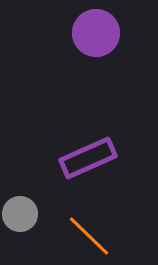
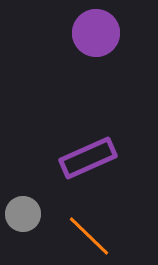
gray circle: moved 3 px right
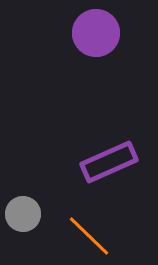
purple rectangle: moved 21 px right, 4 px down
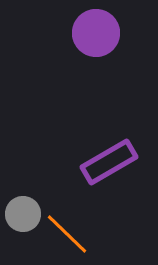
purple rectangle: rotated 6 degrees counterclockwise
orange line: moved 22 px left, 2 px up
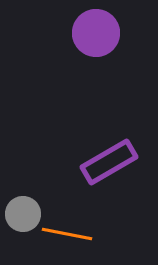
orange line: rotated 33 degrees counterclockwise
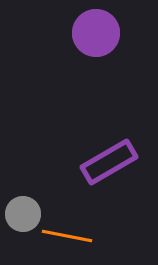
orange line: moved 2 px down
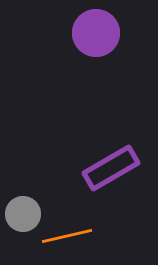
purple rectangle: moved 2 px right, 6 px down
orange line: rotated 24 degrees counterclockwise
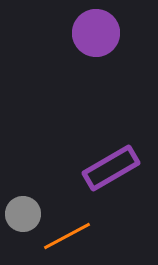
orange line: rotated 15 degrees counterclockwise
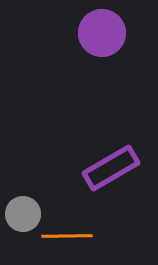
purple circle: moved 6 px right
orange line: rotated 27 degrees clockwise
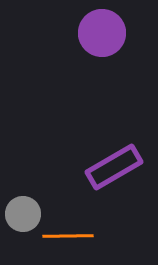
purple rectangle: moved 3 px right, 1 px up
orange line: moved 1 px right
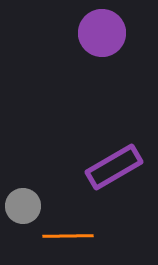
gray circle: moved 8 px up
